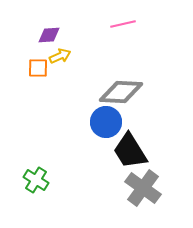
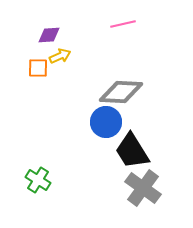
black trapezoid: moved 2 px right
green cross: moved 2 px right
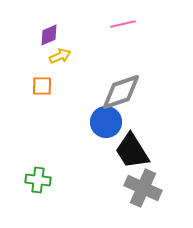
purple diamond: rotated 20 degrees counterclockwise
orange square: moved 4 px right, 18 px down
gray diamond: rotated 21 degrees counterclockwise
green cross: rotated 25 degrees counterclockwise
gray cross: rotated 12 degrees counterclockwise
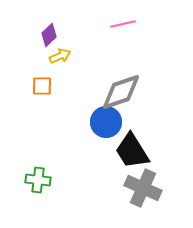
purple diamond: rotated 20 degrees counterclockwise
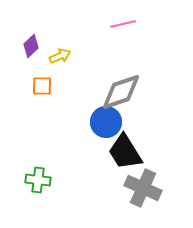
purple diamond: moved 18 px left, 11 px down
black trapezoid: moved 7 px left, 1 px down
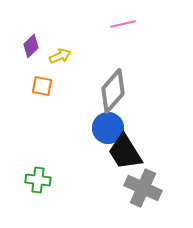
orange square: rotated 10 degrees clockwise
gray diamond: moved 8 px left, 1 px up; rotated 30 degrees counterclockwise
blue circle: moved 2 px right, 6 px down
